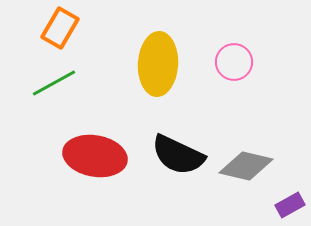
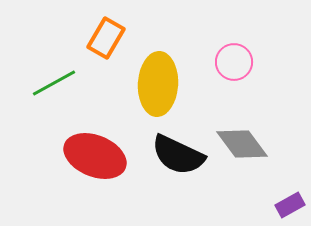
orange rectangle: moved 46 px right, 10 px down
yellow ellipse: moved 20 px down
red ellipse: rotated 12 degrees clockwise
gray diamond: moved 4 px left, 22 px up; rotated 40 degrees clockwise
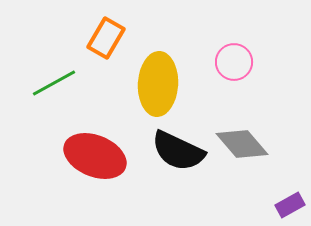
gray diamond: rotated 4 degrees counterclockwise
black semicircle: moved 4 px up
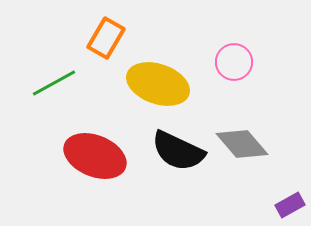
yellow ellipse: rotated 74 degrees counterclockwise
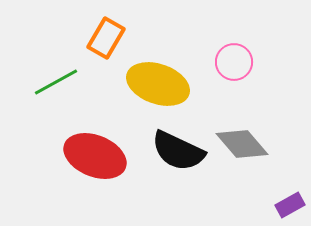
green line: moved 2 px right, 1 px up
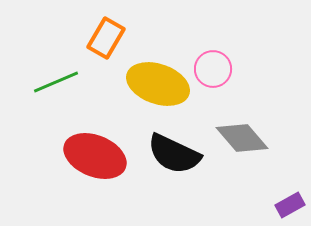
pink circle: moved 21 px left, 7 px down
green line: rotated 6 degrees clockwise
gray diamond: moved 6 px up
black semicircle: moved 4 px left, 3 px down
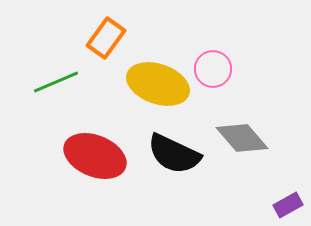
orange rectangle: rotated 6 degrees clockwise
purple rectangle: moved 2 px left
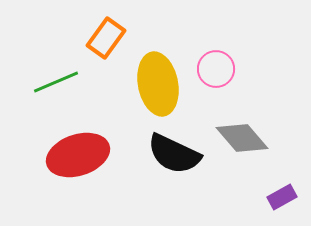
pink circle: moved 3 px right
yellow ellipse: rotated 60 degrees clockwise
red ellipse: moved 17 px left, 1 px up; rotated 40 degrees counterclockwise
purple rectangle: moved 6 px left, 8 px up
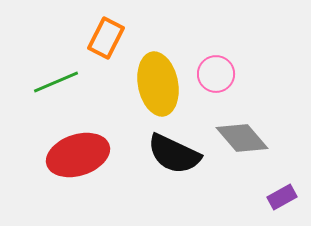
orange rectangle: rotated 9 degrees counterclockwise
pink circle: moved 5 px down
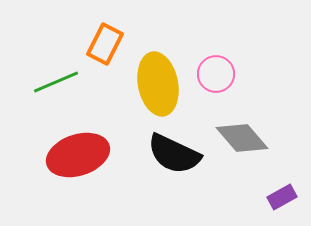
orange rectangle: moved 1 px left, 6 px down
